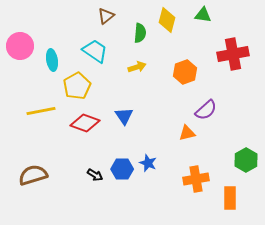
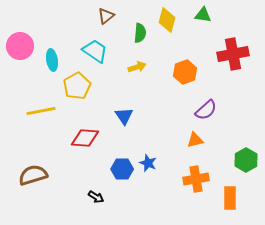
red diamond: moved 15 px down; rotated 16 degrees counterclockwise
orange triangle: moved 8 px right, 7 px down
black arrow: moved 1 px right, 22 px down
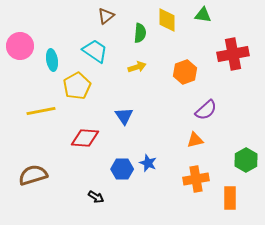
yellow diamond: rotated 15 degrees counterclockwise
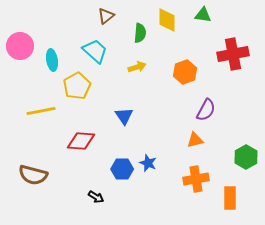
cyan trapezoid: rotated 8 degrees clockwise
purple semicircle: rotated 20 degrees counterclockwise
red diamond: moved 4 px left, 3 px down
green hexagon: moved 3 px up
brown semicircle: rotated 148 degrees counterclockwise
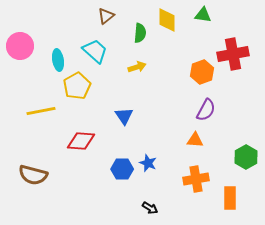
cyan ellipse: moved 6 px right
orange hexagon: moved 17 px right
orange triangle: rotated 18 degrees clockwise
black arrow: moved 54 px right, 11 px down
